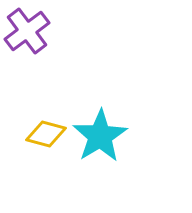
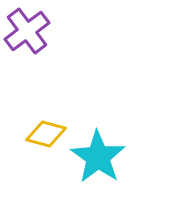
cyan star: moved 2 px left, 21 px down; rotated 6 degrees counterclockwise
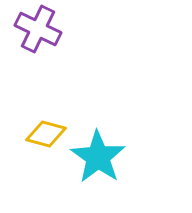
purple cross: moved 11 px right, 2 px up; rotated 27 degrees counterclockwise
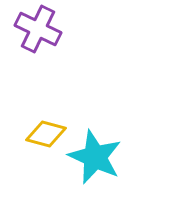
cyan star: moved 3 px left; rotated 10 degrees counterclockwise
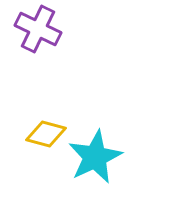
cyan star: rotated 22 degrees clockwise
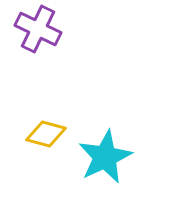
cyan star: moved 10 px right
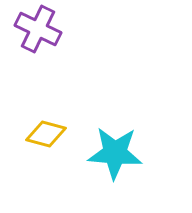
cyan star: moved 10 px right, 4 px up; rotated 30 degrees clockwise
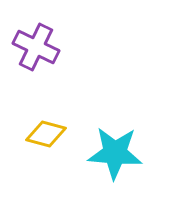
purple cross: moved 2 px left, 18 px down
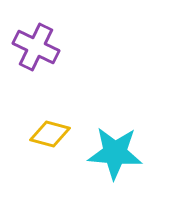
yellow diamond: moved 4 px right
